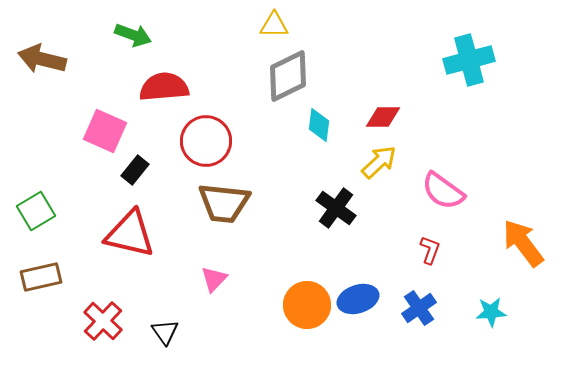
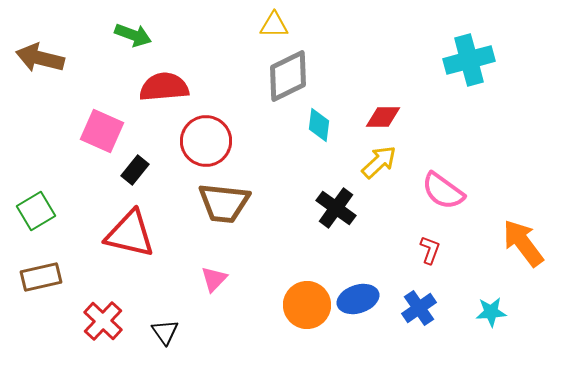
brown arrow: moved 2 px left, 1 px up
pink square: moved 3 px left
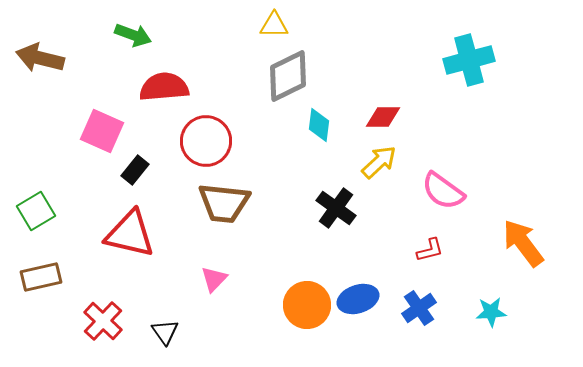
red L-shape: rotated 56 degrees clockwise
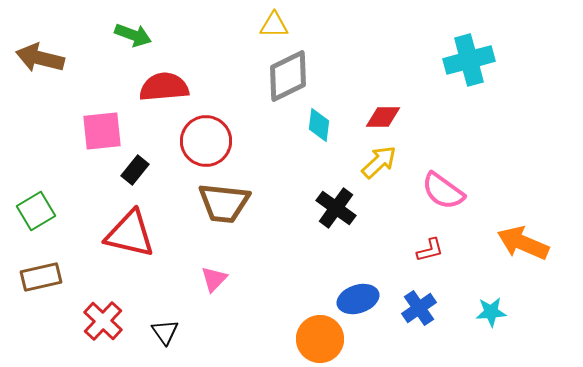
pink square: rotated 30 degrees counterclockwise
orange arrow: rotated 30 degrees counterclockwise
orange circle: moved 13 px right, 34 px down
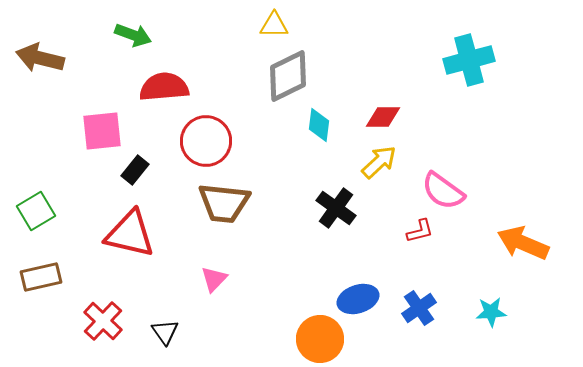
red L-shape: moved 10 px left, 19 px up
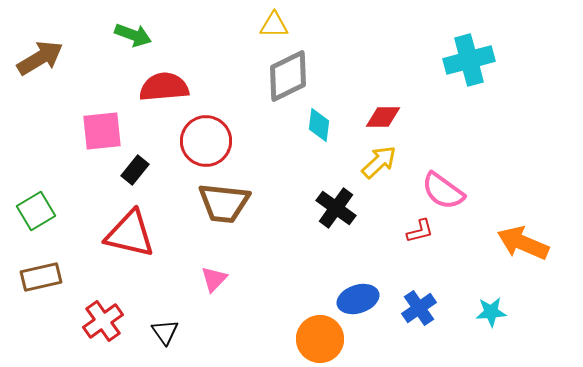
brown arrow: rotated 135 degrees clockwise
red cross: rotated 12 degrees clockwise
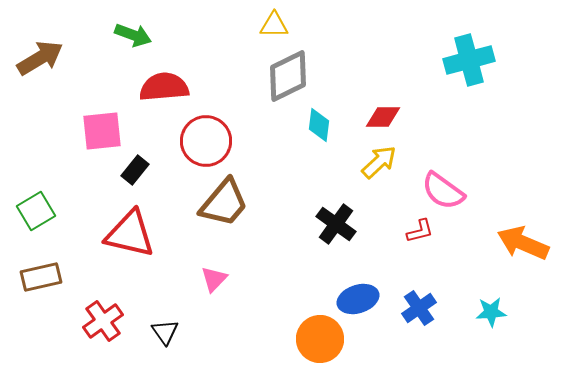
brown trapezoid: rotated 56 degrees counterclockwise
black cross: moved 16 px down
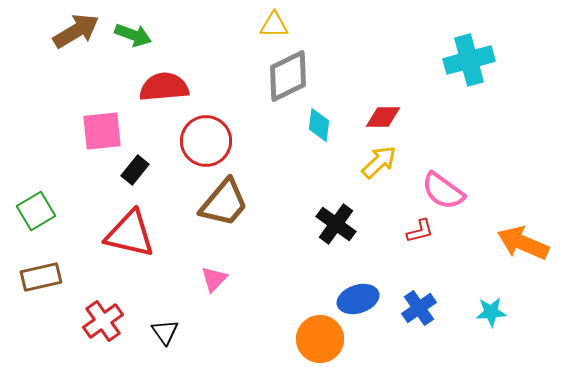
brown arrow: moved 36 px right, 27 px up
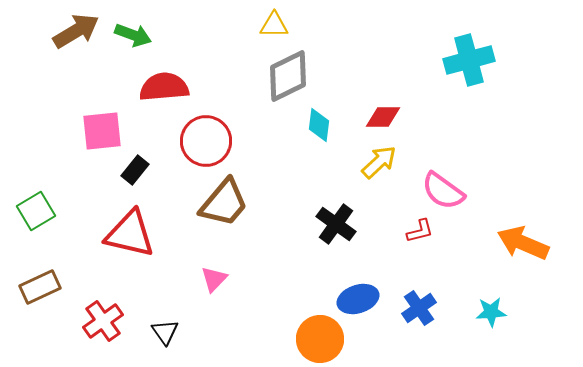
brown rectangle: moved 1 px left, 10 px down; rotated 12 degrees counterclockwise
